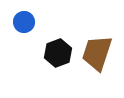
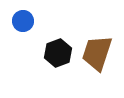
blue circle: moved 1 px left, 1 px up
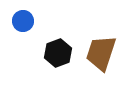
brown trapezoid: moved 4 px right
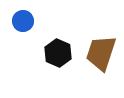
black hexagon: rotated 16 degrees counterclockwise
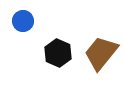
brown trapezoid: rotated 21 degrees clockwise
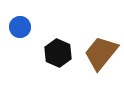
blue circle: moved 3 px left, 6 px down
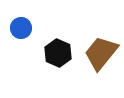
blue circle: moved 1 px right, 1 px down
